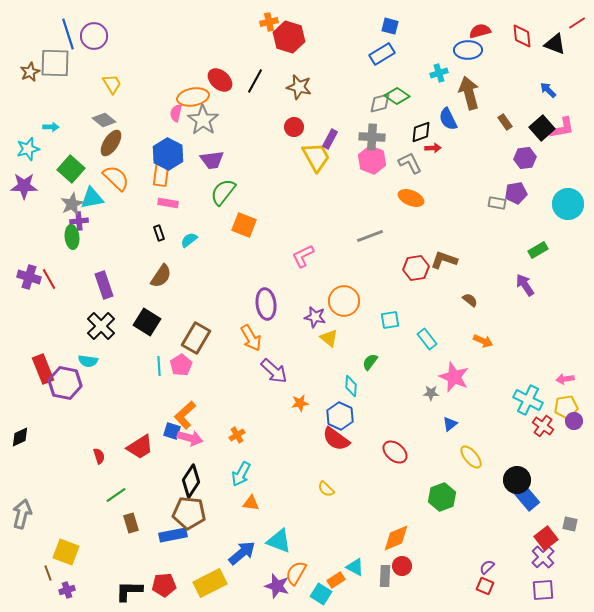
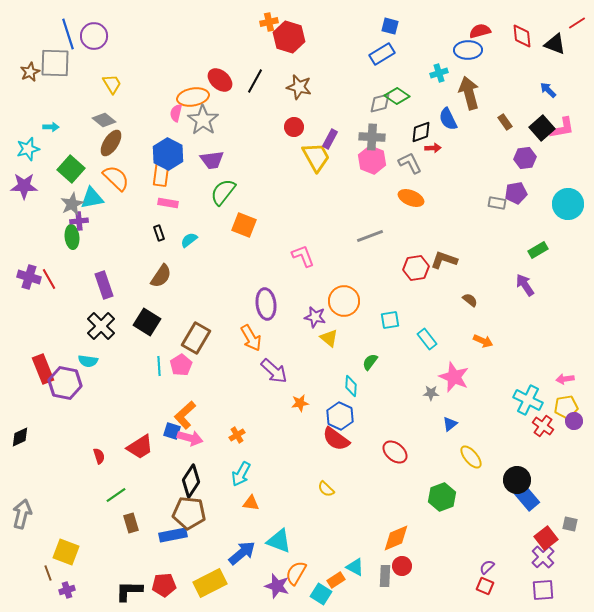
pink L-shape at (303, 256): rotated 95 degrees clockwise
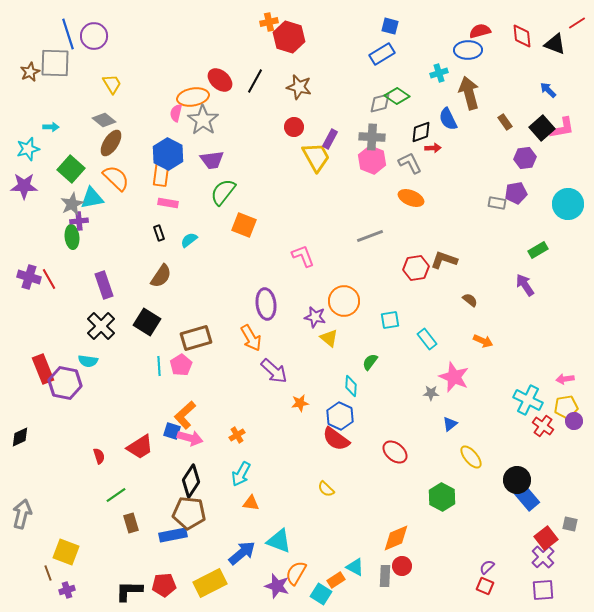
brown rectangle at (196, 338): rotated 44 degrees clockwise
green hexagon at (442, 497): rotated 12 degrees counterclockwise
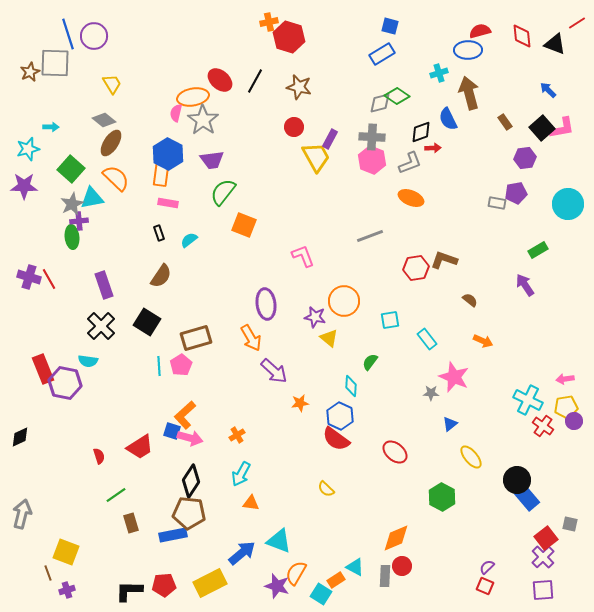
gray L-shape at (410, 163): rotated 95 degrees clockwise
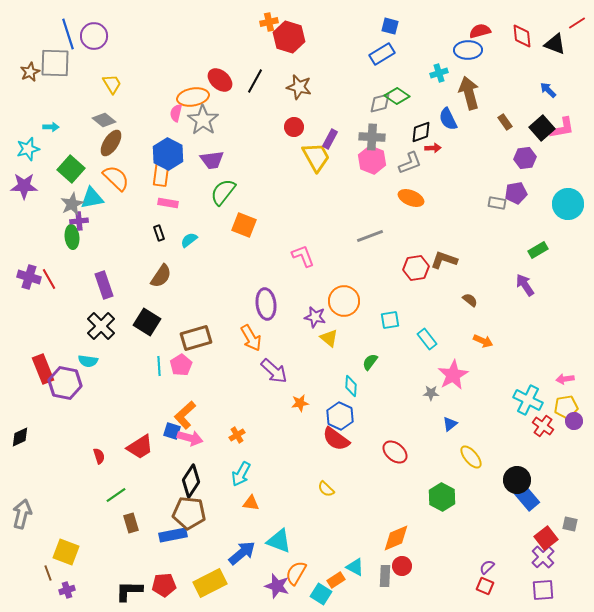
pink star at (454, 377): moved 1 px left, 2 px up; rotated 20 degrees clockwise
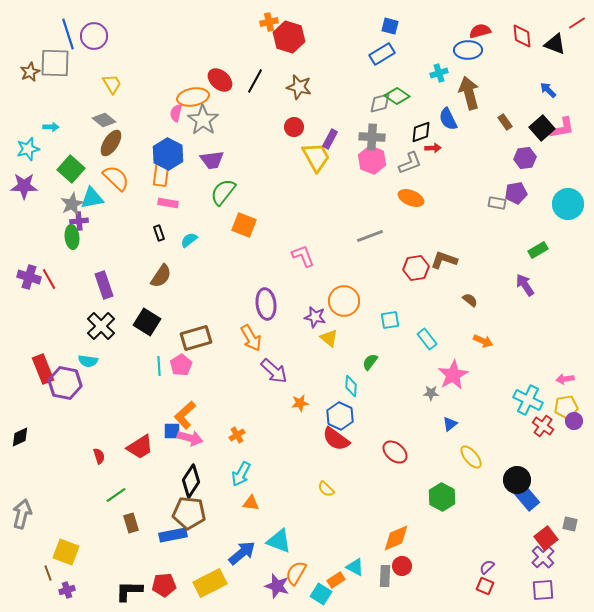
blue square at (172, 431): rotated 18 degrees counterclockwise
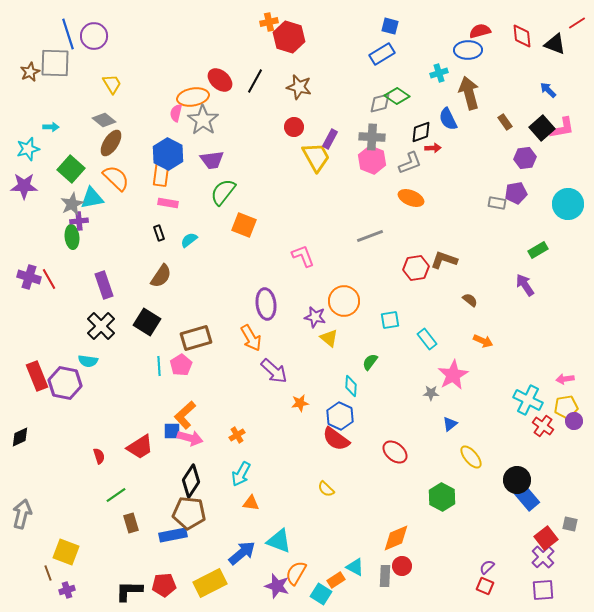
red rectangle at (43, 369): moved 6 px left, 7 px down
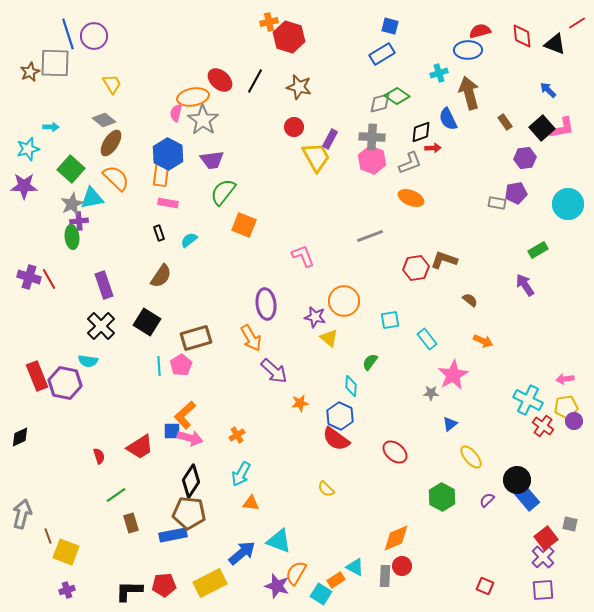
purple semicircle at (487, 567): moved 67 px up
brown line at (48, 573): moved 37 px up
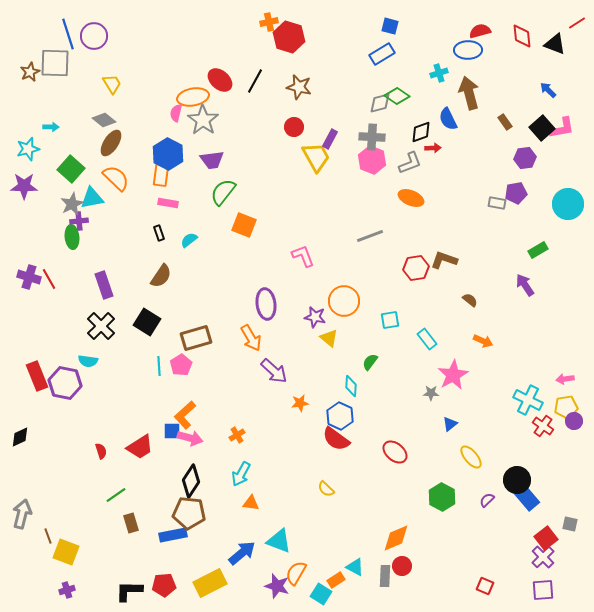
red semicircle at (99, 456): moved 2 px right, 5 px up
